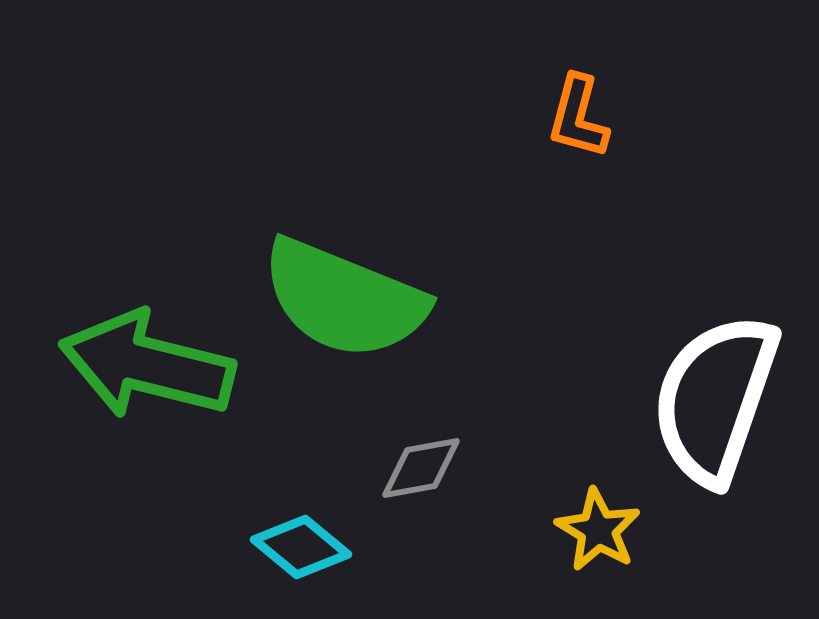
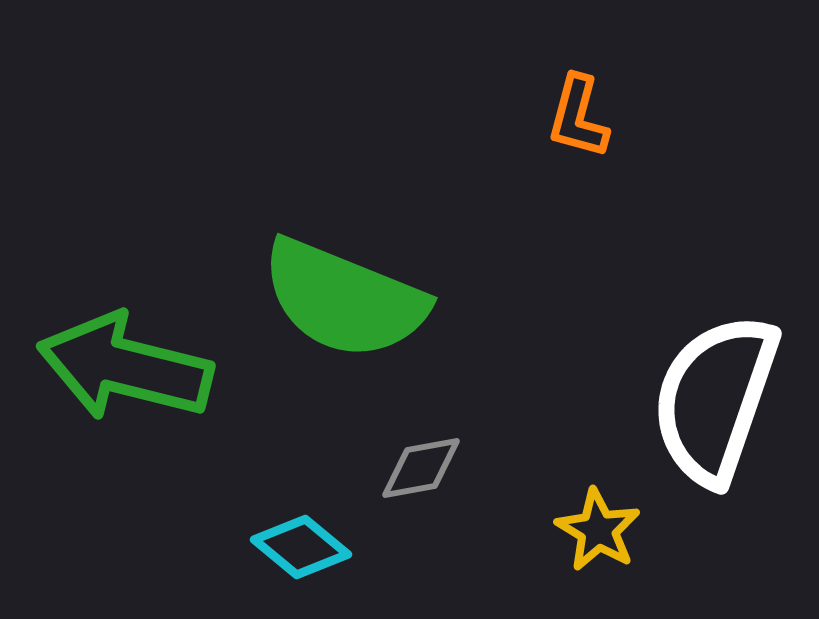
green arrow: moved 22 px left, 2 px down
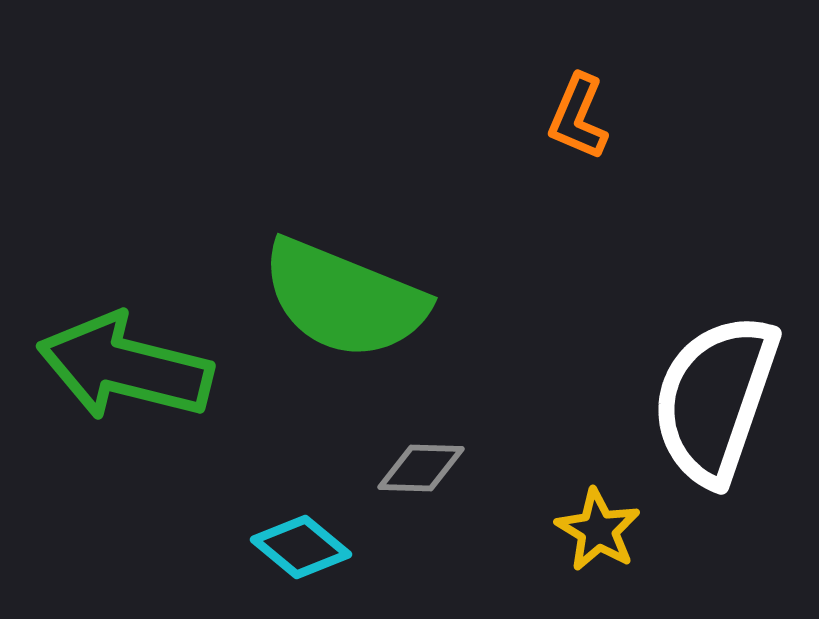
orange L-shape: rotated 8 degrees clockwise
gray diamond: rotated 12 degrees clockwise
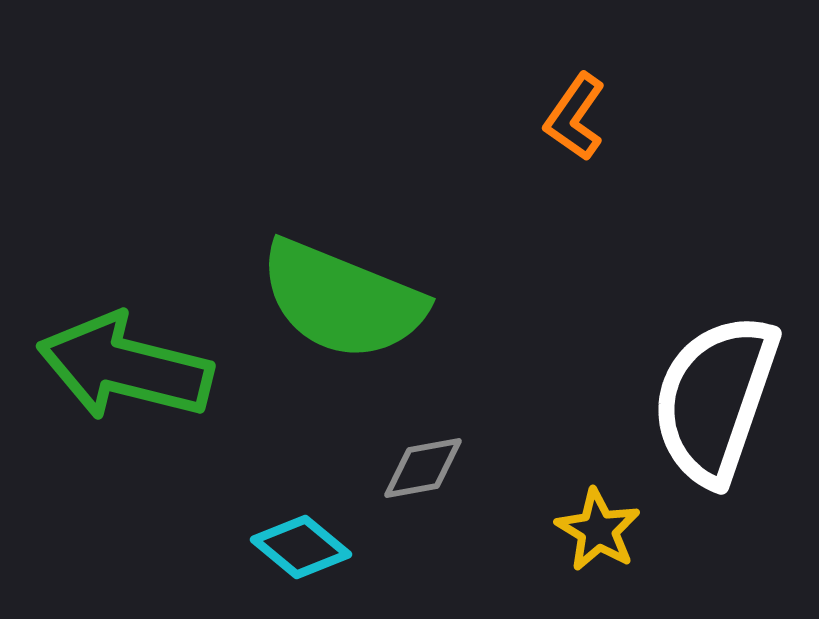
orange L-shape: moved 3 px left; rotated 12 degrees clockwise
green semicircle: moved 2 px left, 1 px down
gray diamond: moved 2 px right; rotated 12 degrees counterclockwise
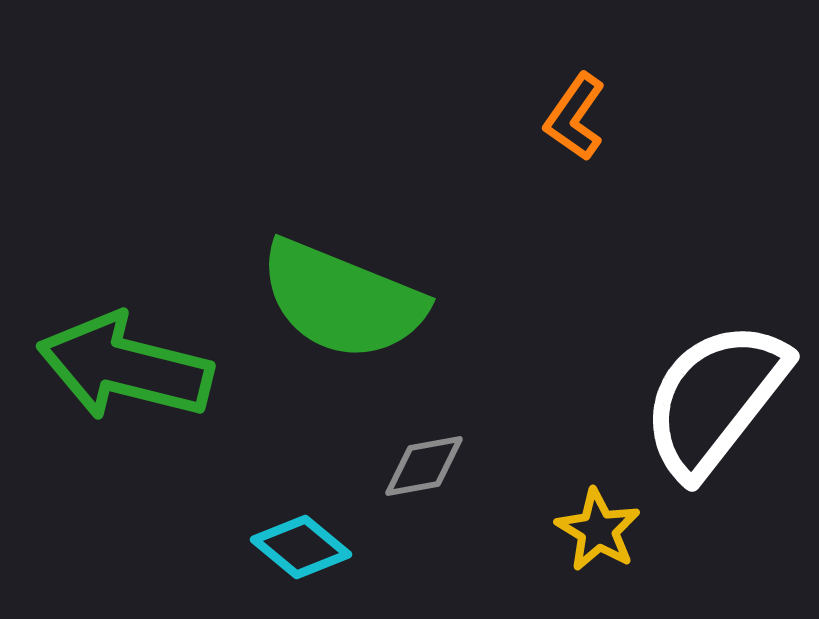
white semicircle: rotated 19 degrees clockwise
gray diamond: moved 1 px right, 2 px up
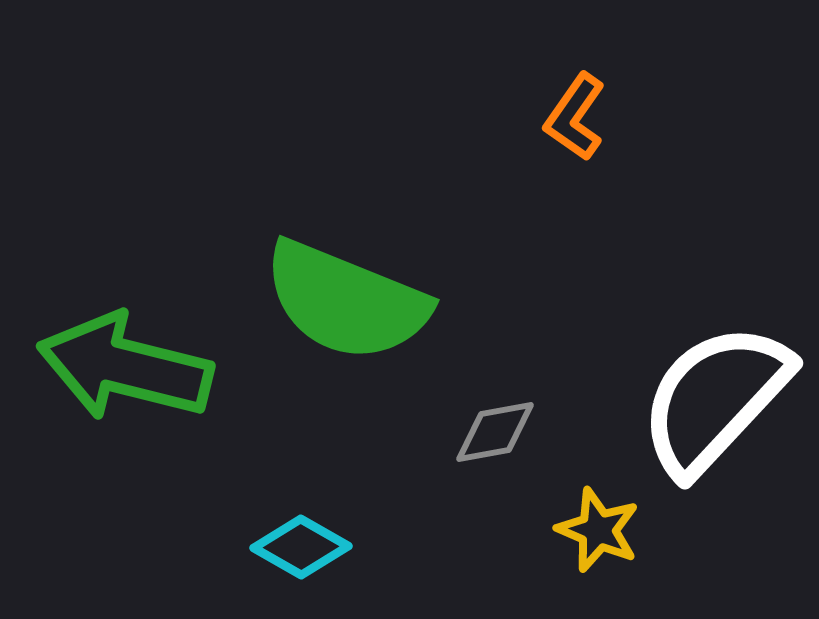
green semicircle: moved 4 px right, 1 px down
white semicircle: rotated 5 degrees clockwise
gray diamond: moved 71 px right, 34 px up
yellow star: rotated 8 degrees counterclockwise
cyan diamond: rotated 10 degrees counterclockwise
